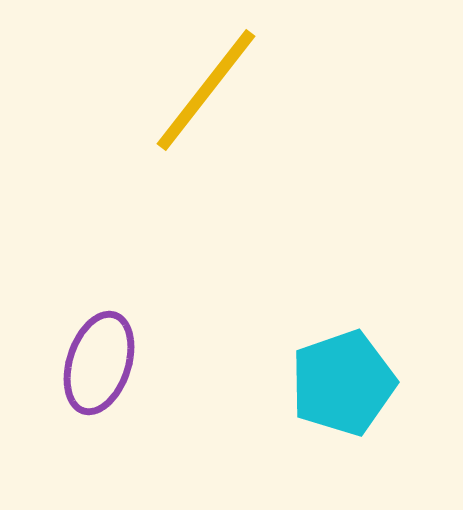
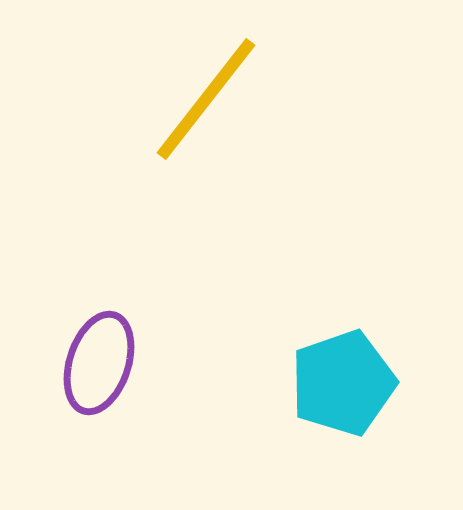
yellow line: moved 9 px down
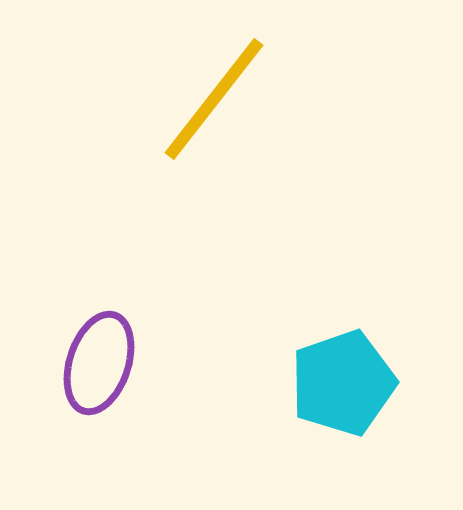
yellow line: moved 8 px right
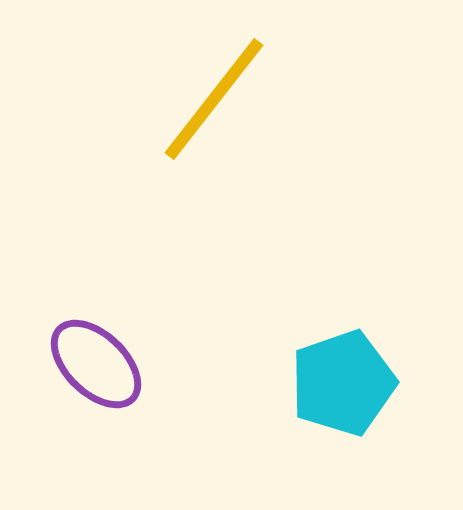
purple ellipse: moved 3 px left, 1 px down; rotated 64 degrees counterclockwise
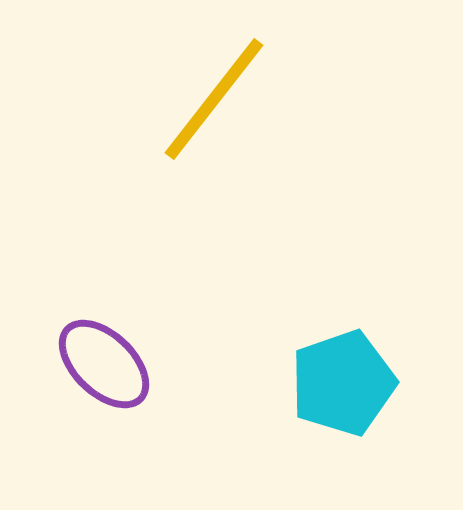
purple ellipse: moved 8 px right
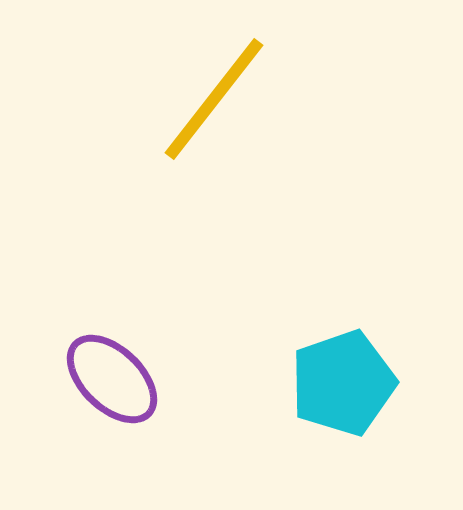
purple ellipse: moved 8 px right, 15 px down
